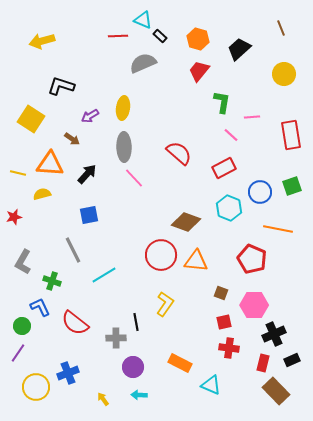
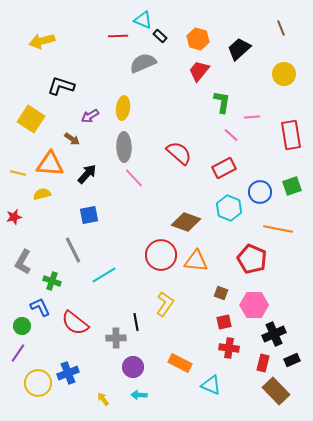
yellow circle at (36, 387): moved 2 px right, 4 px up
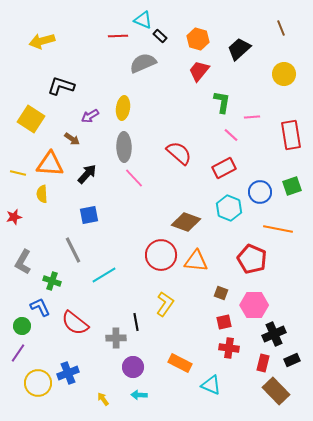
yellow semicircle at (42, 194): rotated 78 degrees counterclockwise
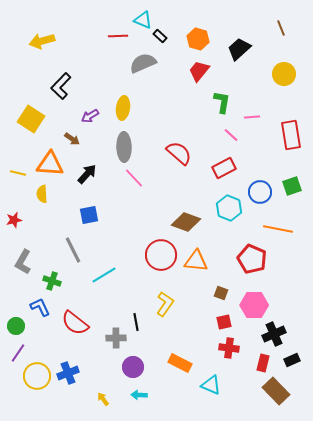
black L-shape at (61, 86): rotated 64 degrees counterclockwise
red star at (14, 217): moved 3 px down
green circle at (22, 326): moved 6 px left
yellow circle at (38, 383): moved 1 px left, 7 px up
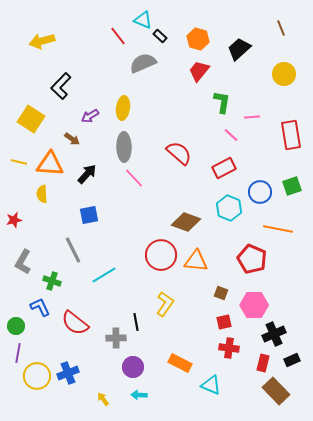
red line at (118, 36): rotated 54 degrees clockwise
yellow line at (18, 173): moved 1 px right, 11 px up
purple line at (18, 353): rotated 24 degrees counterclockwise
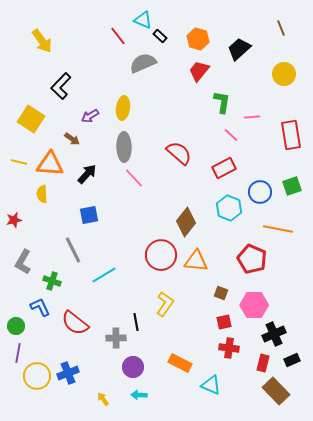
yellow arrow at (42, 41): rotated 110 degrees counterclockwise
brown diamond at (186, 222): rotated 72 degrees counterclockwise
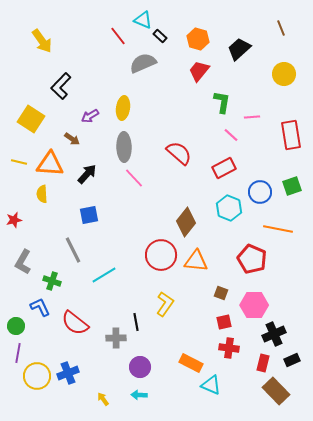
orange rectangle at (180, 363): moved 11 px right
purple circle at (133, 367): moved 7 px right
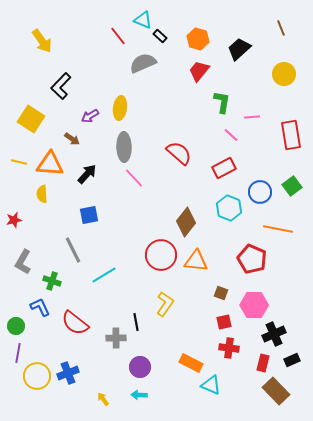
yellow ellipse at (123, 108): moved 3 px left
green square at (292, 186): rotated 18 degrees counterclockwise
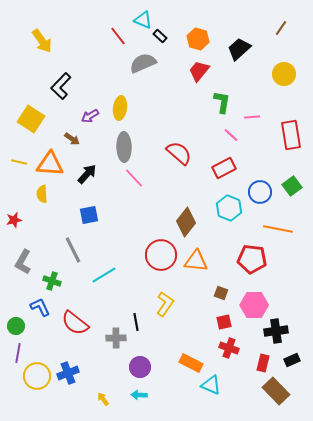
brown line at (281, 28): rotated 56 degrees clockwise
red pentagon at (252, 259): rotated 16 degrees counterclockwise
black cross at (274, 334): moved 2 px right, 3 px up; rotated 15 degrees clockwise
red cross at (229, 348): rotated 12 degrees clockwise
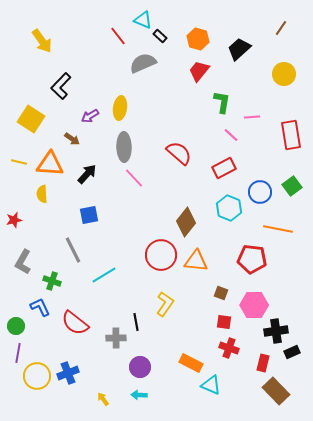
red square at (224, 322): rotated 21 degrees clockwise
black rectangle at (292, 360): moved 8 px up
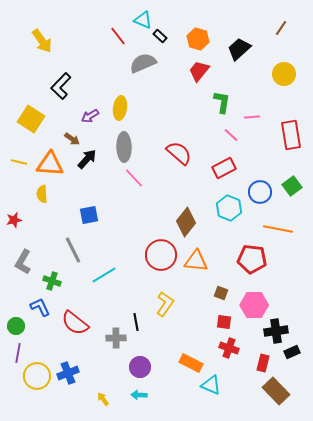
black arrow at (87, 174): moved 15 px up
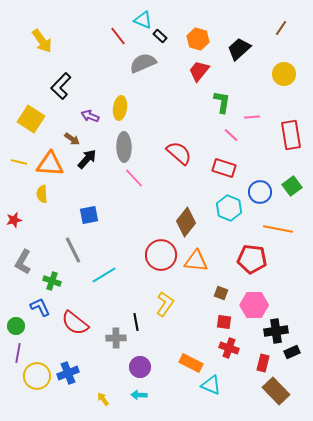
purple arrow at (90, 116): rotated 54 degrees clockwise
red rectangle at (224, 168): rotated 45 degrees clockwise
